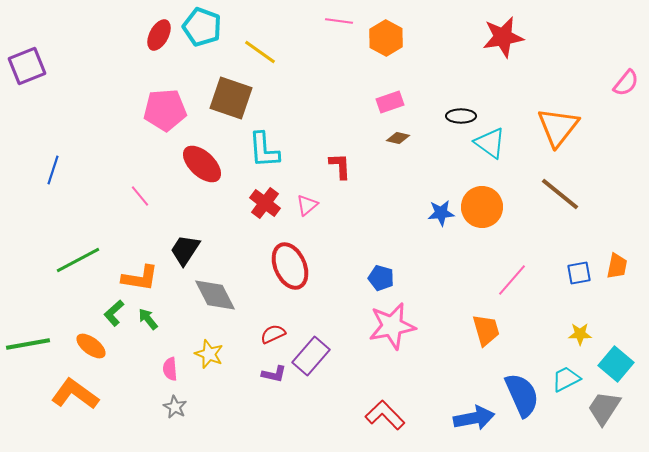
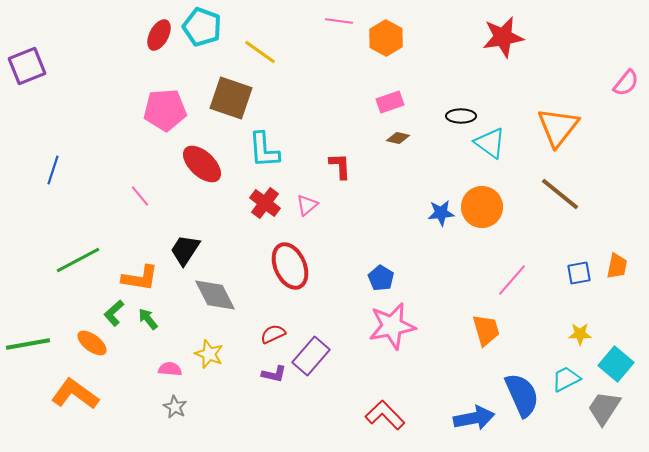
blue pentagon at (381, 278): rotated 15 degrees clockwise
orange ellipse at (91, 346): moved 1 px right, 3 px up
pink semicircle at (170, 369): rotated 100 degrees clockwise
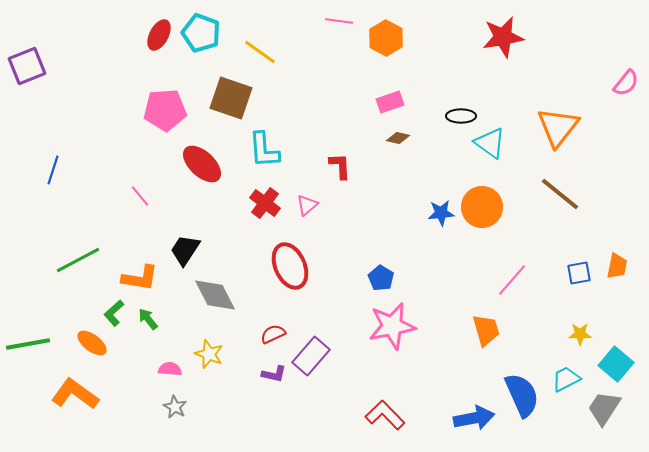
cyan pentagon at (202, 27): moved 1 px left, 6 px down
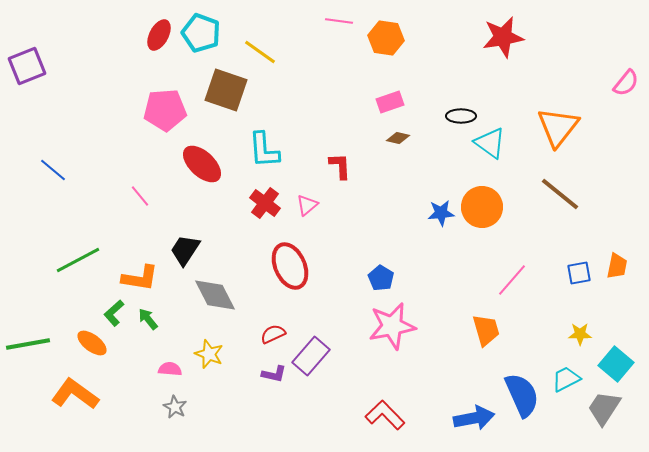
orange hexagon at (386, 38): rotated 20 degrees counterclockwise
brown square at (231, 98): moved 5 px left, 8 px up
blue line at (53, 170): rotated 68 degrees counterclockwise
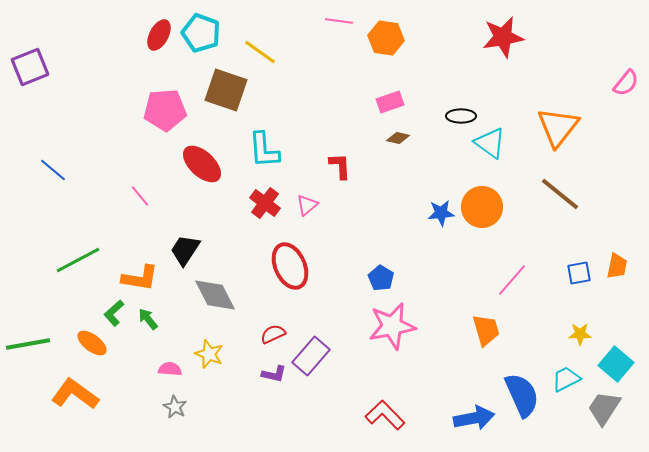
purple square at (27, 66): moved 3 px right, 1 px down
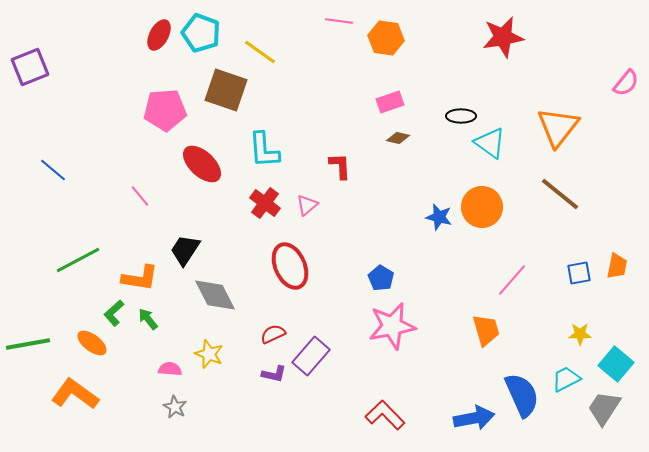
blue star at (441, 213): moved 2 px left, 4 px down; rotated 20 degrees clockwise
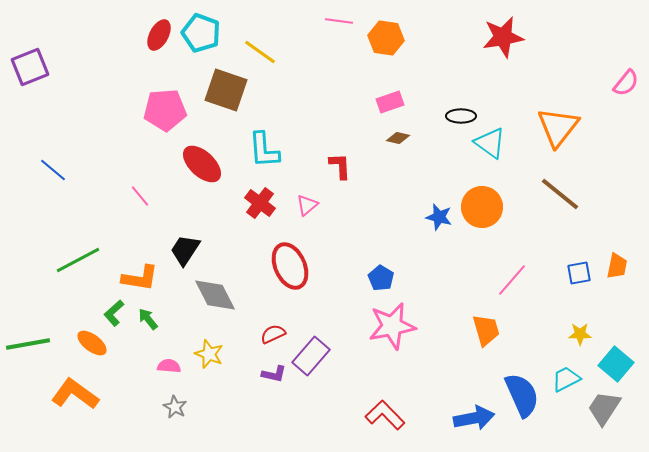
red cross at (265, 203): moved 5 px left
pink semicircle at (170, 369): moved 1 px left, 3 px up
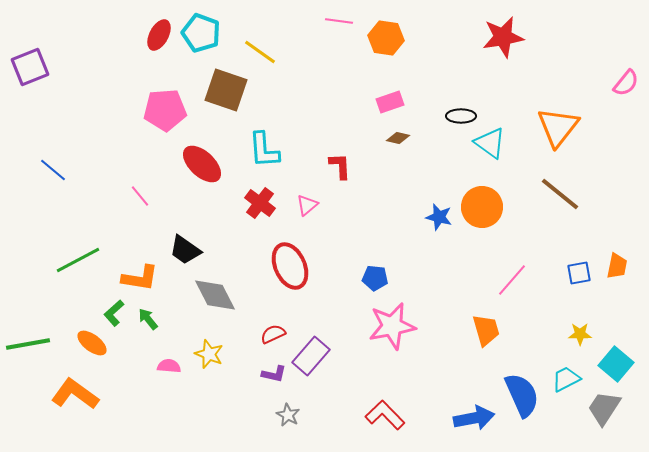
black trapezoid at (185, 250): rotated 88 degrees counterclockwise
blue pentagon at (381, 278): moved 6 px left; rotated 25 degrees counterclockwise
gray star at (175, 407): moved 113 px right, 8 px down
